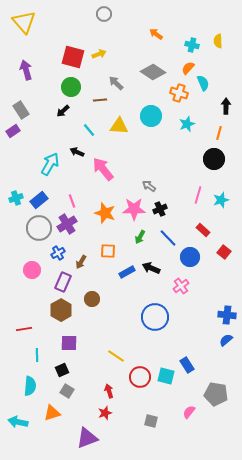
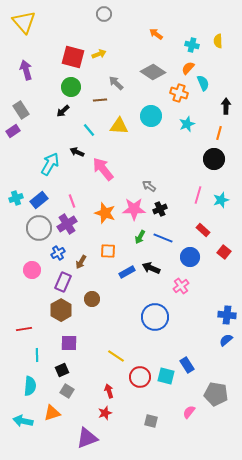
blue line at (168, 238): moved 5 px left; rotated 24 degrees counterclockwise
cyan arrow at (18, 422): moved 5 px right, 1 px up
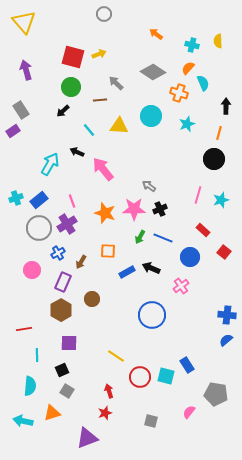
blue circle at (155, 317): moved 3 px left, 2 px up
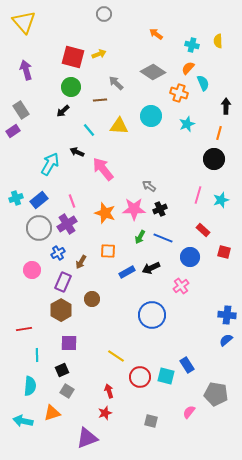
red square at (224, 252): rotated 24 degrees counterclockwise
black arrow at (151, 268): rotated 48 degrees counterclockwise
